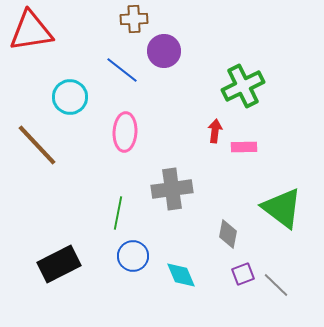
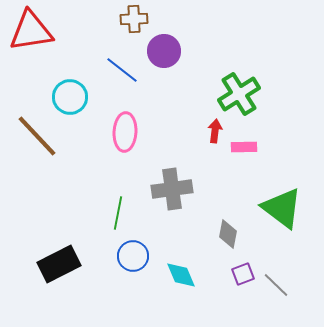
green cross: moved 4 px left, 8 px down; rotated 6 degrees counterclockwise
brown line: moved 9 px up
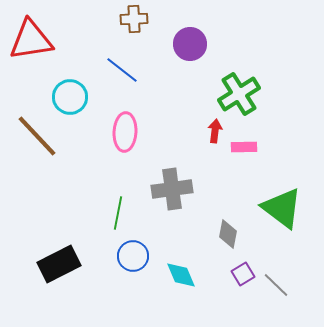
red triangle: moved 9 px down
purple circle: moved 26 px right, 7 px up
purple square: rotated 10 degrees counterclockwise
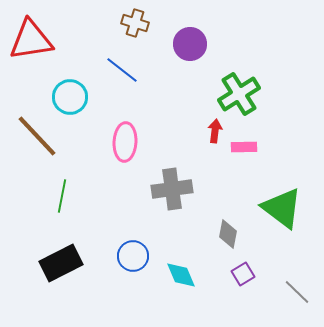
brown cross: moved 1 px right, 4 px down; rotated 20 degrees clockwise
pink ellipse: moved 10 px down
green line: moved 56 px left, 17 px up
black rectangle: moved 2 px right, 1 px up
gray line: moved 21 px right, 7 px down
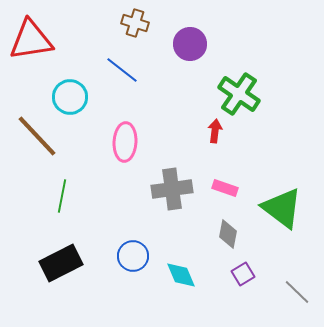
green cross: rotated 24 degrees counterclockwise
pink rectangle: moved 19 px left, 41 px down; rotated 20 degrees clockwise
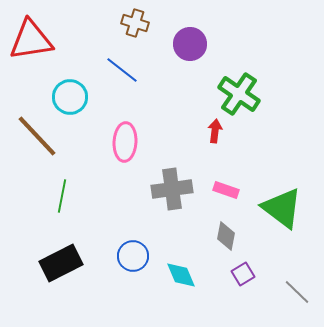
pink rectangle: moved 1 px right, 2 px down
gray diamond: moved 2 px left, 2 px down
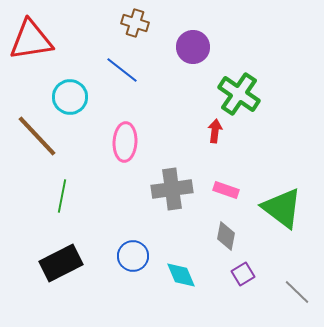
purple circle: moved 3 px right, 3 px down
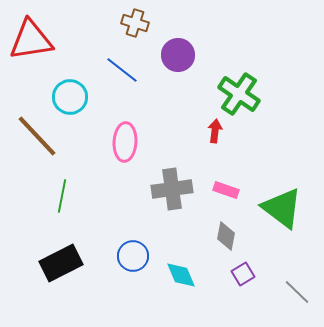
purple circle: moved 15 px left, 8 px down
